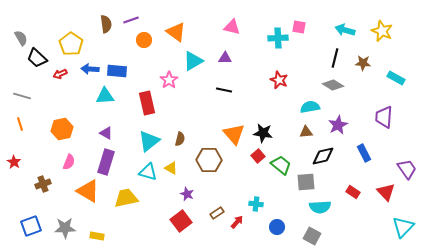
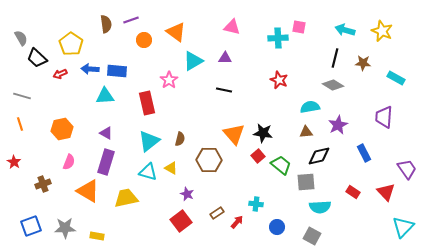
black diamond at (323, 156): moved 4 px left
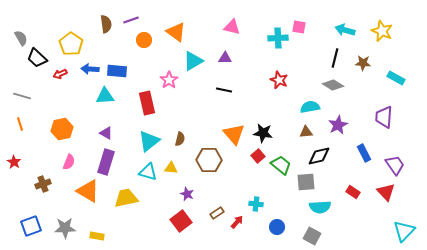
yellow triangle at (171, 168): rotated 24 degrees counterclockwise
purple trapezoid at (407, 169): moved 12 px left, 4 px up
cyan triangle at (403, 227): moved 1 px right, 4 px down
